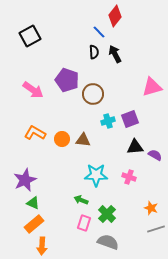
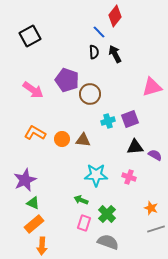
brown circle: moved 3 px left
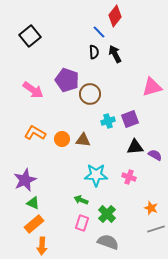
black square: rotated 10 degrees counterclockwise
pink rectangle: moved 2 px left
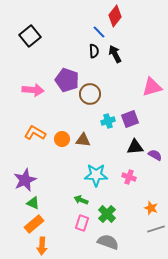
black semicircle: moved 1 px up
pink arrow: rotated 30 degrees counterclockwise
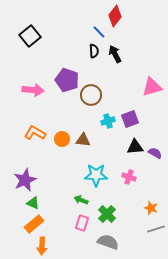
brown circle: moved 1 px right, 1 px down
purple semicircle: moved 2 px up
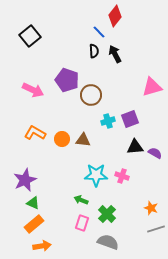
pink arrow: rotated 20 degrees clockwise
pink cross: moved 7 px left, 1 px up
orange arrow: rotated 102 degrees counterclockwise
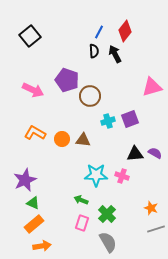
red diamond: moved 10 px right, 15 px down
blue line: rotated 72 degrees clockwise
brown circle: moved 1 px left, 1 px down
black triangle: moved 7 px down
gray semicircle: rotated 40 degrees clockwise
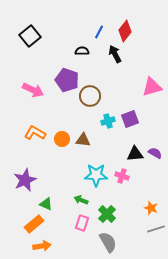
black semicircle: moved 12 px left; rotated 88 degrees counterclockwise
green triangle: moved 13 px right, 1 px down
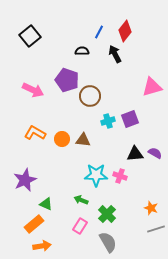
pink cross: moved 2 px left
pink rectangle: moved 2 px left, 3 px down; rotated 14 degrees clockwise
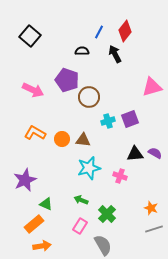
black square: rotated 10 degrees counterclockwise
brown circle: moved 1 px left, 1 px down
cyan star: moved 7 px left, 7 px up; rotated 15 degrees counterclockwise
gray line: moved 2 px left
gray semicircle: moved 5 px left, 3 px down
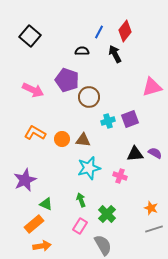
green arrow: rotated 48 degrees clockwise
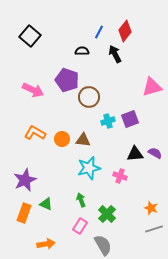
orange rectangle: moved 10 px left, 11 px up; rotated 30 degrees counterclockwise
orange arrow: moved 4 px right, 2 px up
